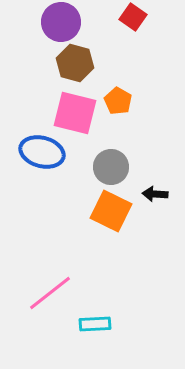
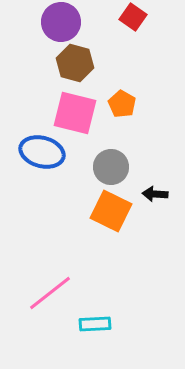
orange pentagon: moved 4 px right, 3 px down
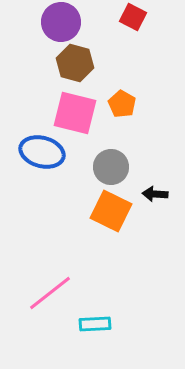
red square: rotated 8 degrees counterclockwise
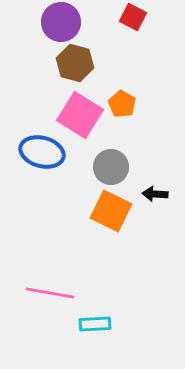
pink square: moved 5 px right, 2 px down; rotated 18 degrees clockwise
pink line: rotated 48 degrees clockwise
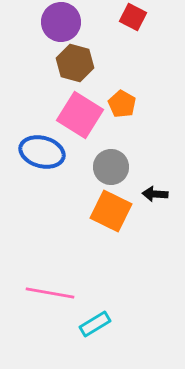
cyan rectangle: rotated 28 degrees counterclockwise
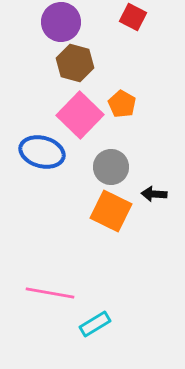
pink square: rotated 12 degrees clockwise
black arrow: moved 1 px left
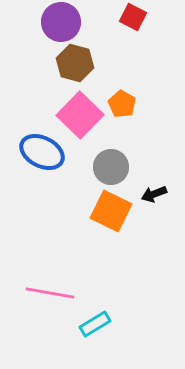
blue ellipse: rotated 12 degrees clockwise
black arrow: rotated 25 degrees counterclockwise
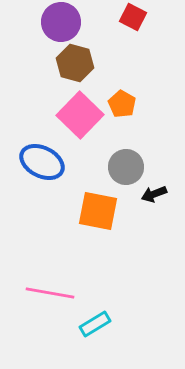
blue ellipse: moved 10 px down
gray circle: moved 15 px right
orange square: moved 13 px left; rotated 15 degrees counterclockwise
